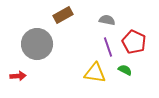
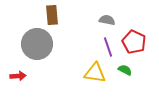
brown rectangle: moved 11 px left; rotated 66 degrees counterclockwise
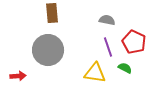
brown rectangle: moved 2 px up
gray circle: moved 11 px right, 6 px down
green semicircle: moved 2 px up
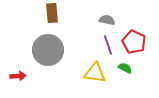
purple line: moved 2 px up
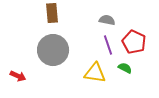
gray circle: moved 5 px right
red arrow: rotated 28 degrees clockwise
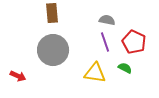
purple line: moved 3 px left, 3 px up
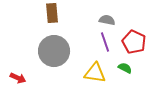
gray circle: moved 1 px right, 1 px down
red arrow: moved 2 px down
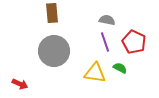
green semicircle: moved 5 px left
red arrow: moved 2 px right, 6 px down
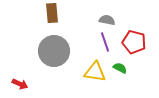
red pentagon: rotated 10 degrees counterclockwise
yellow triangle: moved 1 px up
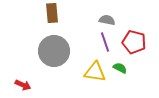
red arrow: moved 3 px right, 1 px down
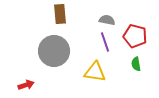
brown rectangle: moved 8 px right, 1 px down
red pentagon: moved 1 px right, 6 px up
green semicircle: moved 16 px right, 4 px up; rotated 128 degrees counterclockwise
red arrow: moved 3 px right; rotated 42 degrees counterclockwise
